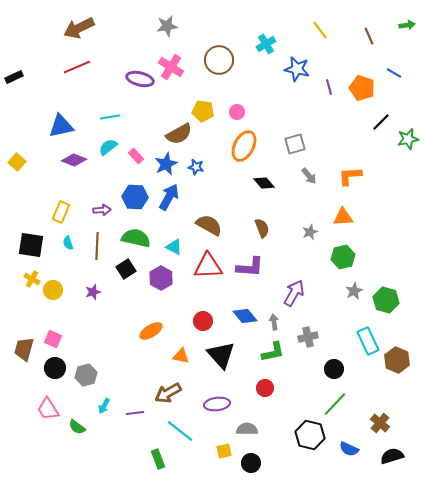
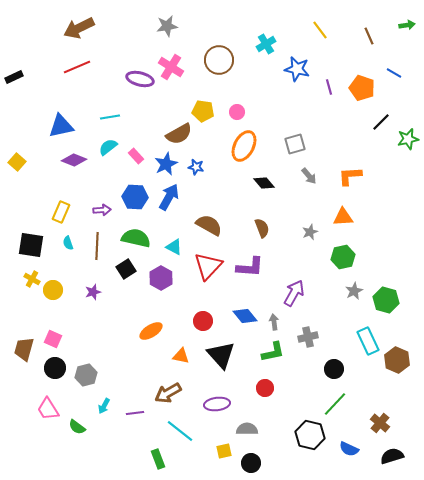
red triangle at (208, 266): rotated 44 degrees counterclockwise
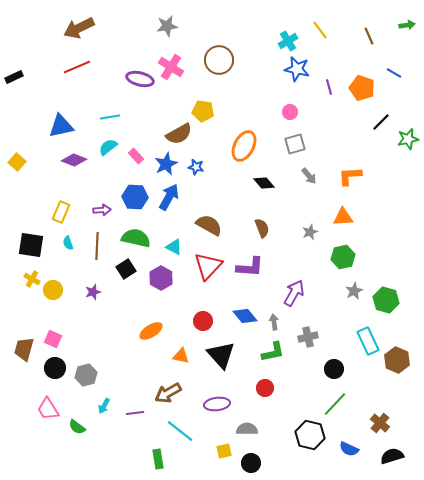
cyan cross at (266, 44): moved 22 px right, 3 px up
pink circle at (237, 112): moved 53 px right
green rectangle at (158, 459): rotated 12 degrees clockwise
